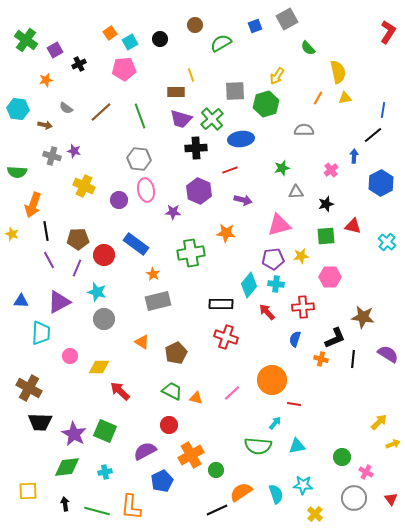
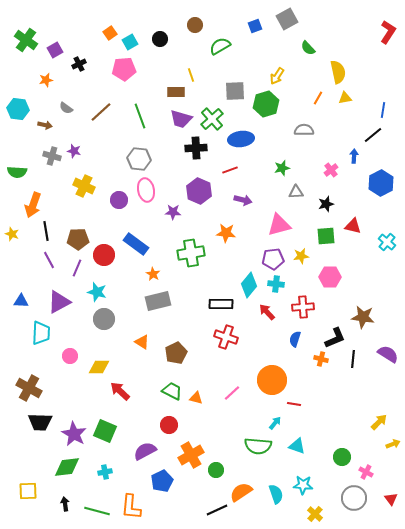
green semicircle at (221, 43): moved 1 px left, 3 px down
cyan triangle at (297, 446): rotated 30 degrees clockwise
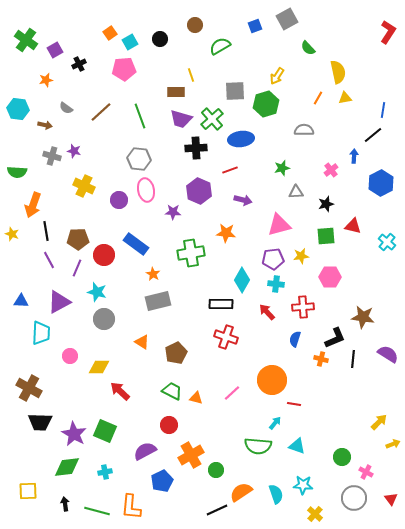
cyan diamond at (249, 285): moved 7 px left, 5 px up; rotated 10 degrees counterclockwise
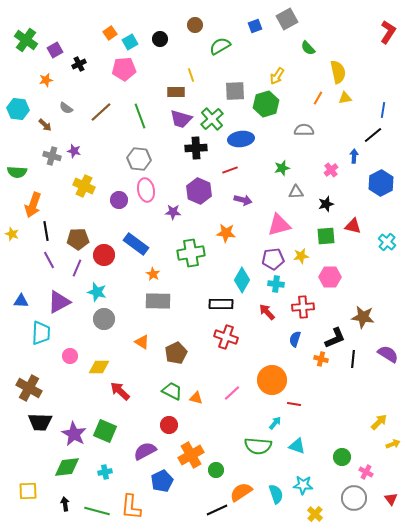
brown arrow at (45, 125): rotated 32 degrees clockwise
gray rectangle at (158, 301): rotated 15 degrees clockwise
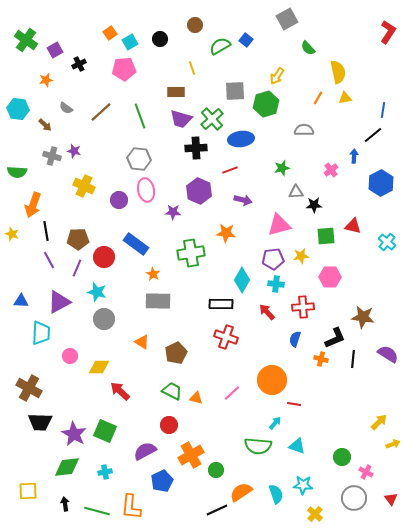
blue square at (255, 26): moved 9 px left, 14 px down; rotated 32 degrees counterclockwise
yellow line at (191, 75): moved 1 px right, 7 px up
black star at (326, 204): moved 12 px left, 1 px down; rotated 14 degrees clockwise
red circle at (104, 255): moved 2 px down
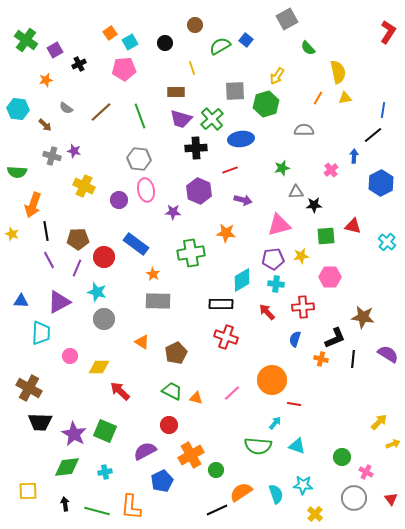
black circle at (160, 39): moved 5 px right, 4 px down
cyan diamond at (242, 280): rotated 30 degrees clockwise
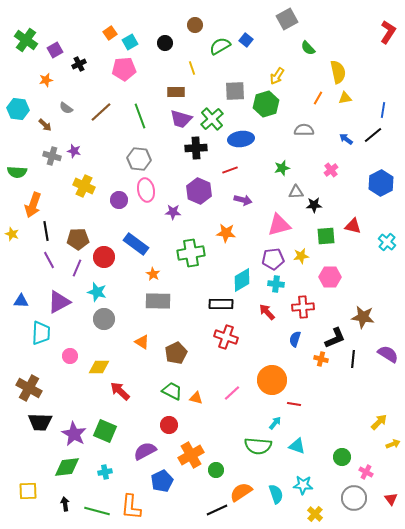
blue arrow at (354, 156): moved 8 px left, 17 px up; rotated 56 degrees counterclockwise
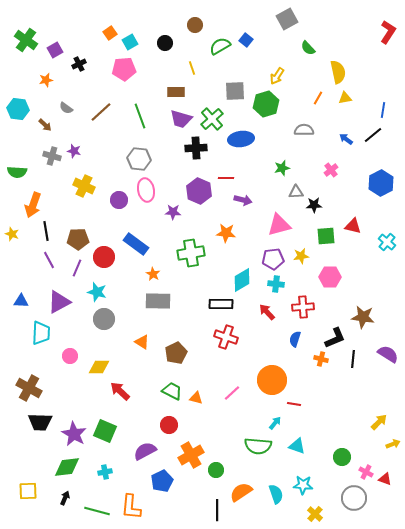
red line at (230, 170): moved 4 px left, 8 px down; rotated 21 degrees clockwise
red triangle at (391, 499): moved 6 px left, 20 px up; rotated 32 degrees counterclockwise
black arrow at (65, 504): moved 6 px up; rotated 32 degrees clockwise
black line at (217, 510): rotated 65 degrees counterclockwise
